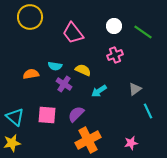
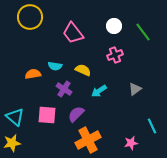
green line: rotated 18 degrees clockwise
orange semicircle: moved 2 px right
purple cross: moved 5 px down
cyan line: moved 4 px right, 15 px down
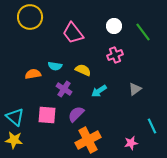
yellow star: moved 2 px right, 3 px up; rotated 18 degrees clockwise
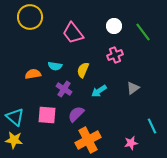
yellow semicircle: rotated 91 degrees counterclockwise
gray triangle: moved 2 px left, 1 px up
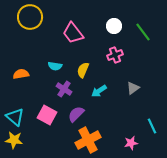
orange semicircle: moved 12 px left
pink square: rotated 24 degrees clockwise
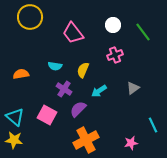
white circle: moved 1 px left, 1 px up
purple semicircle: moved 2 px right, 5 px up
cyan line: moved 1 px right, 1 px up
orange cross: moved 2 px left
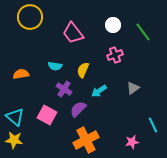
pink star: moved 1 px right, 1 px up
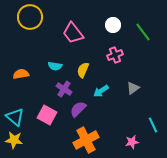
cyan arrow: moved 2 px right
